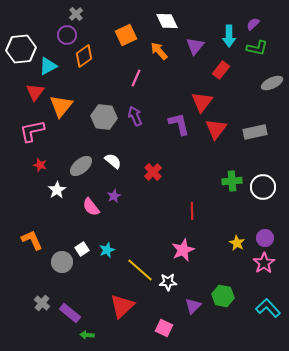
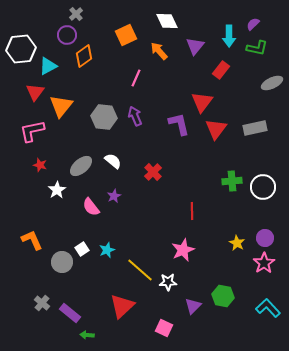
gray rectangle at (255, 132): moved 4 px up
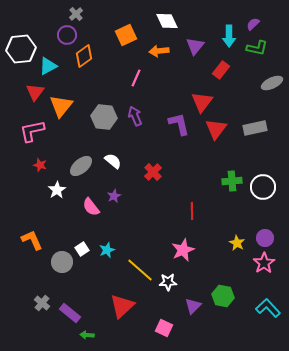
orange arrow at (159, 51): rotated 54 degrees counterclockwise
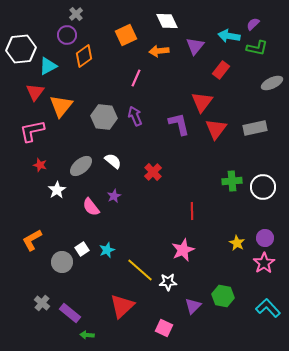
cyan arrow at (229, 36): rotated 100 degrees clockwise
orange L-shape at (32, 240): rotated 95 degrees counterclockwise
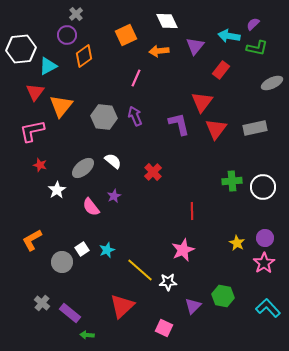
gray ellipse at (81, 166): moved 2 px right, 2 px down
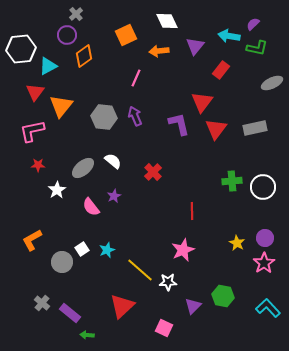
red star at (40, 165): moved 2 px left; rotated 16 degrees counterclockwise
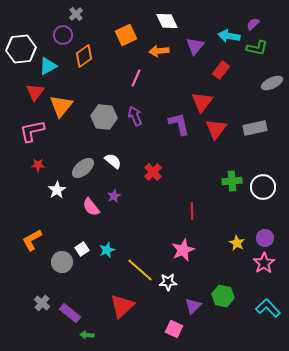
purple circle at (67, 35): moved 4 px left
pink square at (164, 328): moved 10 px right, 1 px down
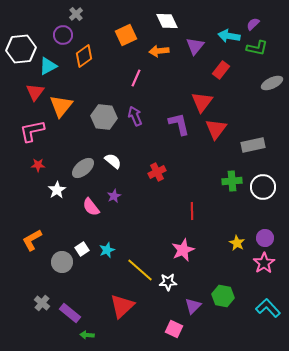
gray rectangle at (255, 128): moved 2 px left, 17 px down
red cross at (153, 172): moved 4 px right; rotated 18 degrees clockwise
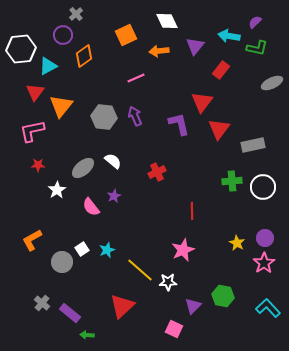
purple semicircle at (253, 24): moved 2 px right, 2 px up
pink line at (136, 78): rotated 42 degrees clockwise
red triangle at (216, 129): moved 3 px right
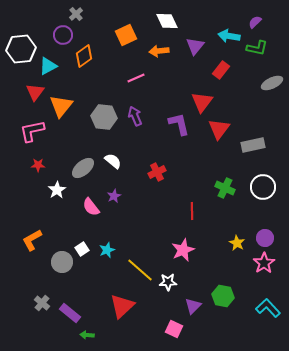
green cross at (232, 181): moved 7 px left, 7 px down; rotated 30 degrees clockwise
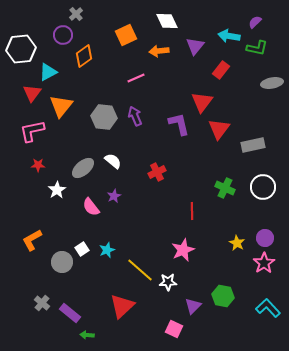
cyan triangle at (48, 66): moved 6 px down
gray ellipse at (272, 83): rotated 15 degrees clockwise
red triangle at (35, 92): moved 3 px left, 1 px down
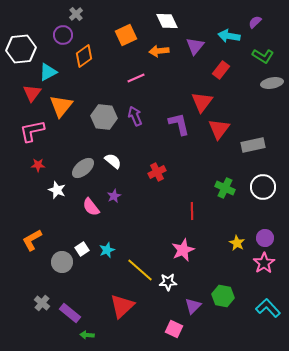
green L-shape at (257, 48): moved 6 px right, 8 px down; rotated 20 degrees clockwise
white star at (57, 190): rotated 18 degrees counterclockwise
